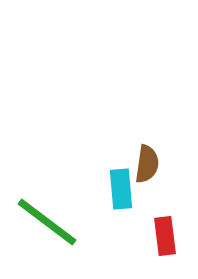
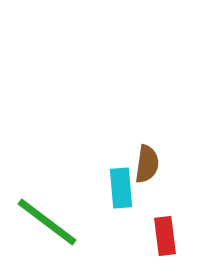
cyan rectangle: moved 1 px up
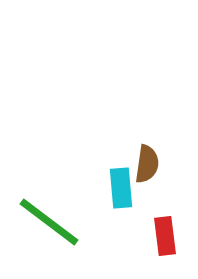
green line: moved 2 px right
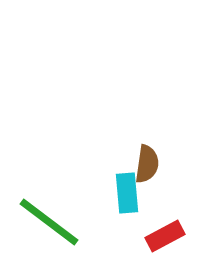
cyan rectangle: moved 6 px right, 5 px down
red rectangle: rotated 69 degrees clockwise
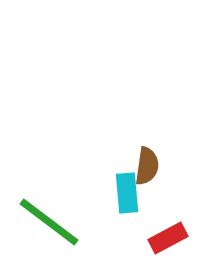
brown semicircle: moved 2 px down
red rectangle: moved 3 px right, 2 px down
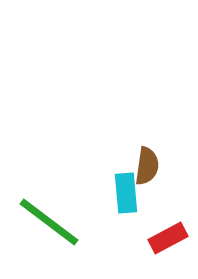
cyan rectangle: moved 1 px left
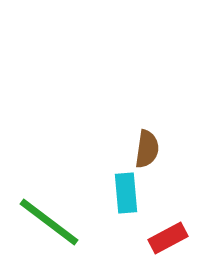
brown semicircle: moved 17 px up
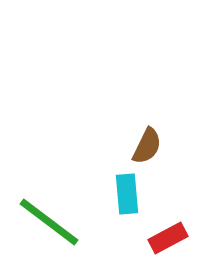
brown semicircle: moved 3 px up; rotated 18 degrees clockwise
cyan rectangle: moved 1 px right, 1 px down
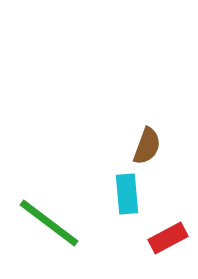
brown semicircle: rotated 6 degrees counterclockwise
green line: moved 1 px down
